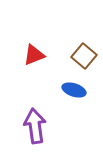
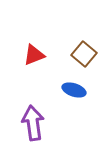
brown square: moved 2 px up
purple arrow: moved 2 px left, 3 px up
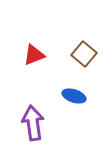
blue ellipse: moved 6 px down
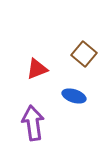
red triangle: moved 3 px right, 14 px down
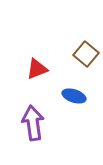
brown square: moved 2 px right
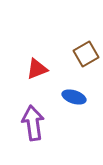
brown square: rotated 20 degrees clockwise
blue ellipse: moved 1 px down
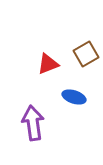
red triangle: moved 11 px right, 5 px up
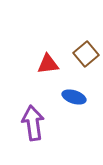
brown square: rotated 10 degrees counterclockwise
red triangle: rotated 15 degrees clockwise
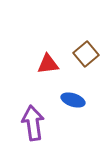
blue ellipse: moved 1 px left, 3 px down
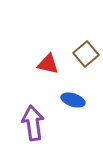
red triangle: rotated 20 degrees clockwise
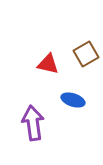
brown square: rotated 10 degrees clockwise
